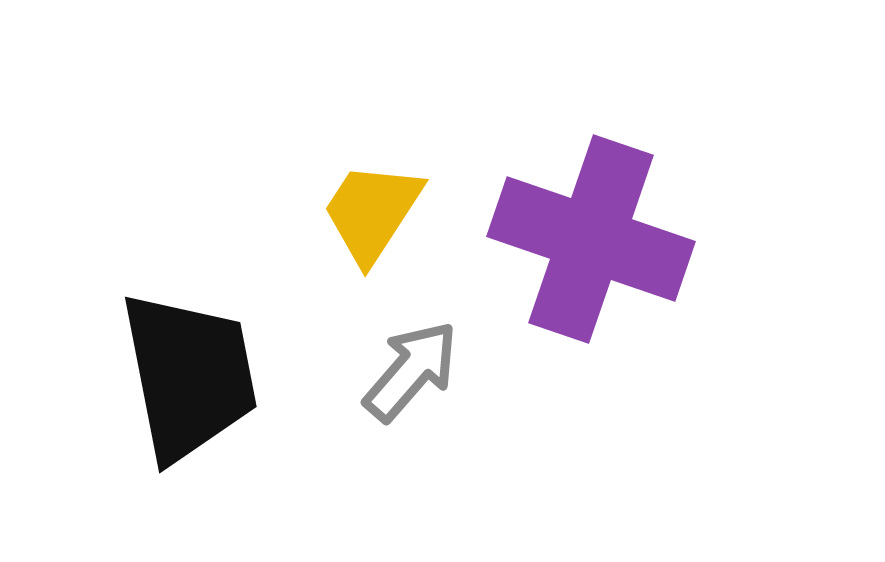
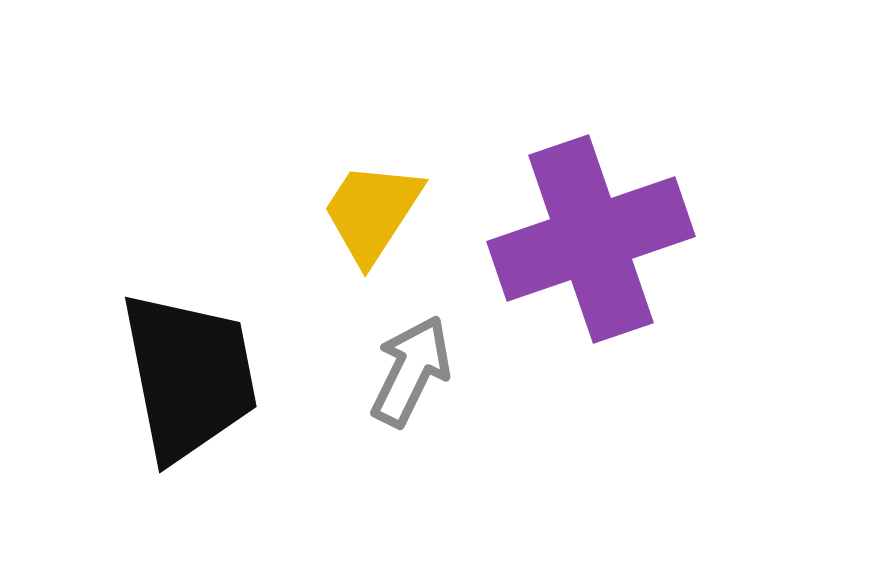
purple cross: rotated 38 degrees counterclockwise
gray arrow: rotated 15 degrees counterclockwise
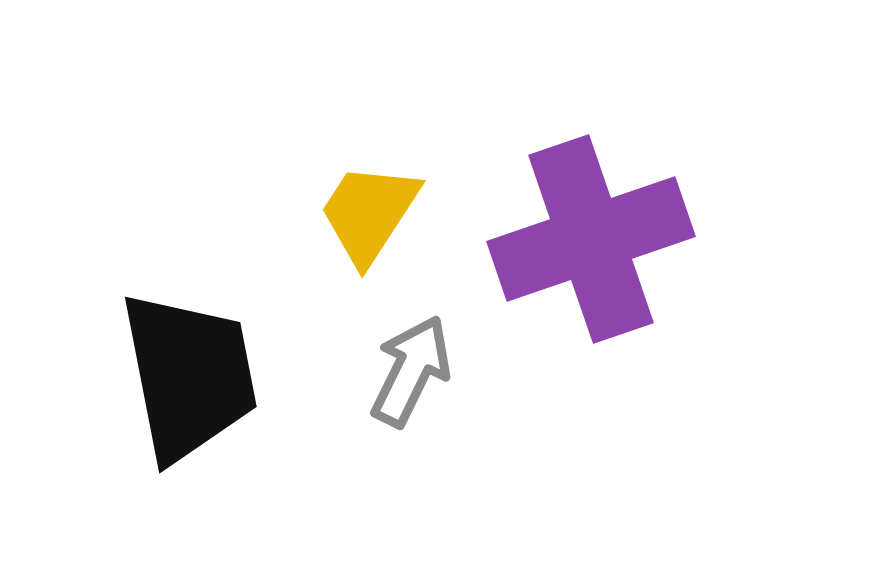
yellow trapezoid: moved 3 px left, 1 px down
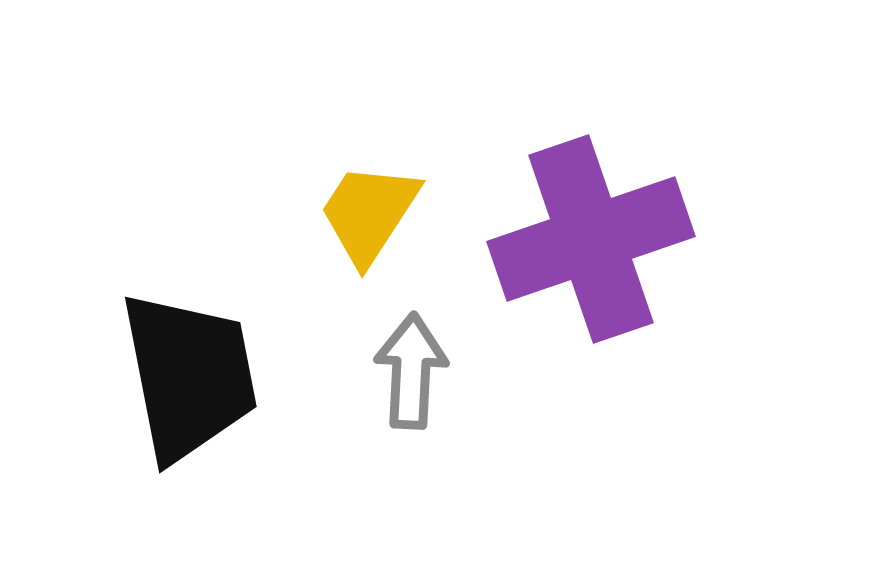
gray arrow: rotated 23 degrees counterclockwise
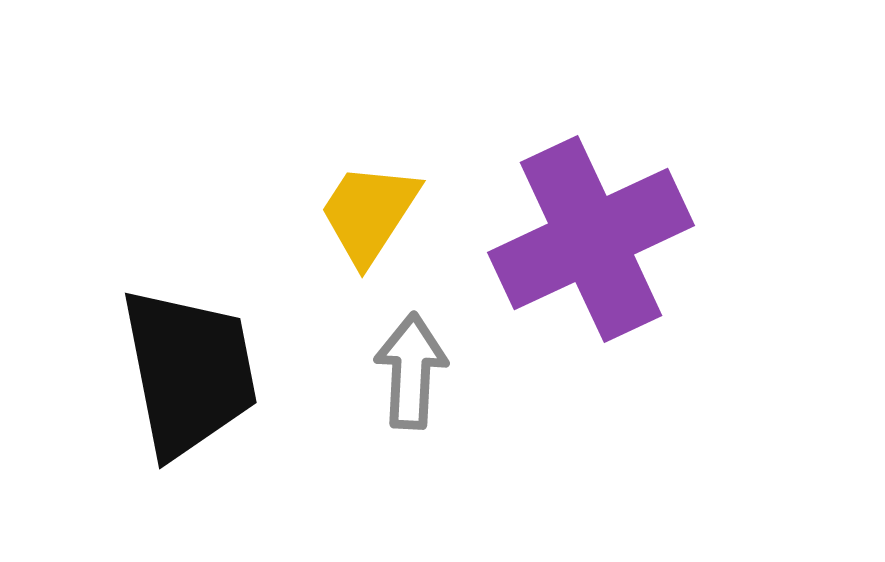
purple cross: rotated 6 degrees counterclockwise
black trapezoid: moved 4 px up
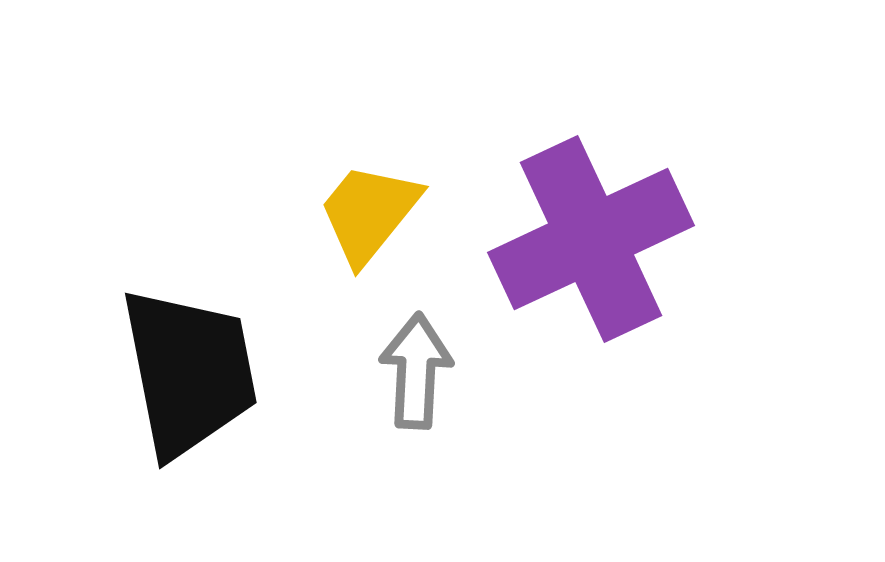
yellow trapezoid: rotated 6 degrees clockwise
gray arrow: moved 5 px right
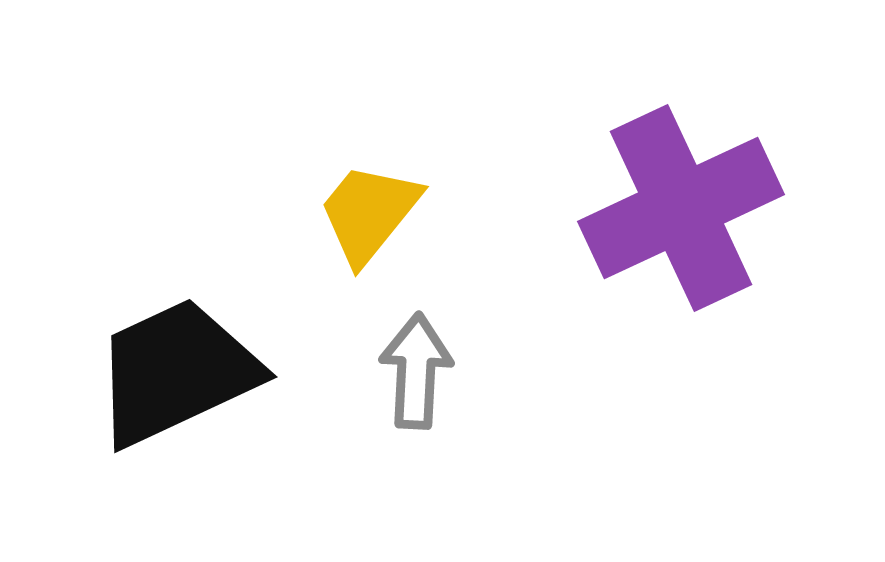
purple cross: moved 90 px right, 31 px up
black trapezoid: moved 13 px left; rotated 104 degrees counterclockwise
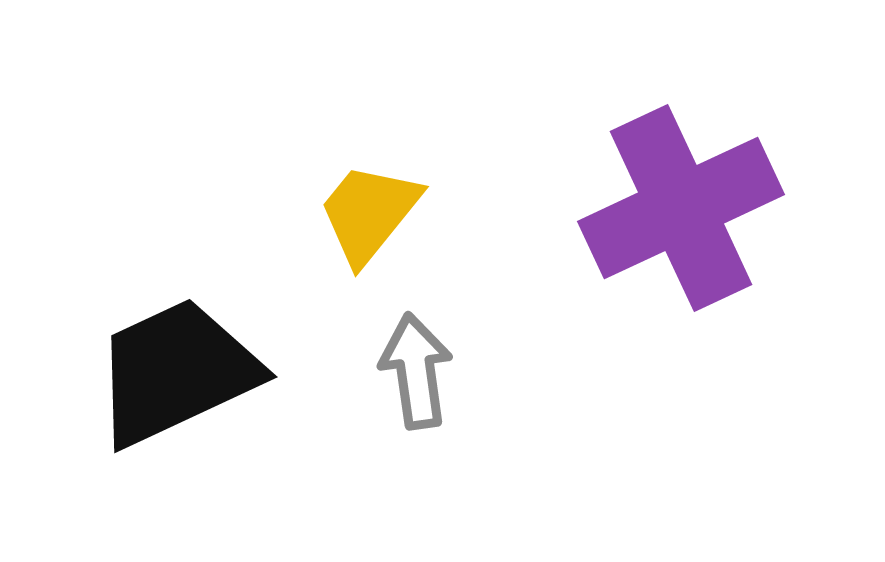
gray arrow: rotated 11 degrees counterclockwise
